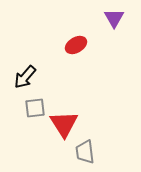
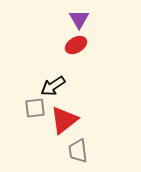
purple triangle: moved 35 px left, 1 px down
black arrow: moved 28 px right, 9 px down; rotated 15 degrees clockwise
red triangle: moved 4 px up; rotated 24 degrees clockwise
gray trapezoid: moved 7 px left, 1 px up
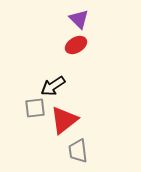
purple triangle: rotated 15 degrees counterclockwise
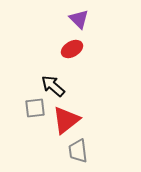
red ellipse: moved 4 px left, 4 px down
black arrow: rotated 75 degrees clockwise
red triangle: moved 2 px right
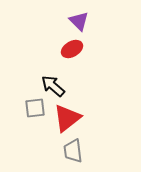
purple triangle: moved 2 px down
red triangle: moved 1 px right, 2 px up
gray trapezoid: moved 5 px left
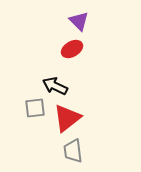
black arrow: moved 2 px right; rotated 15 degrees counterclockwise
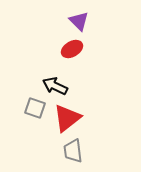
gray square: rotated 25 degrees clockwise
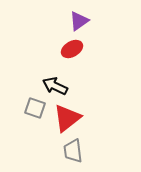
purple triangle: rotated 40 degrees clockwise
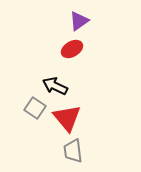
gray square: rotated 15 degrees clockwise
red triangle: rotated 32 degrees counterclockwise
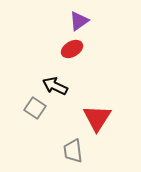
red triangle: moved 30 px right; rotated 12 degrees clockwise
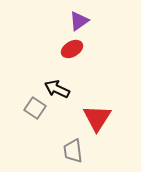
black arrow: moved 2 px right, 3 px down
